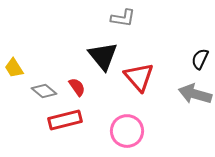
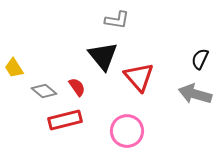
gray L-shape: moved 6 px left, 2 px down
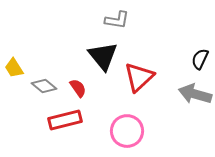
red triangle: rotated 28 degrees clockwise
red semicircle: moved 1 px right, 1 px down
gray diamond: moved 5 px up
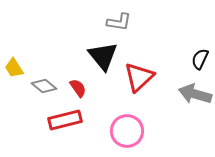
gray L-shape: moved 2 px right, 2 px down
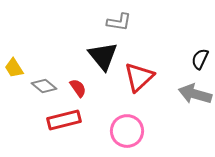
red rectangle: moved 1 px left
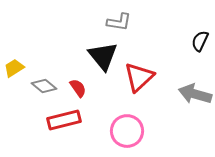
black semicircle: moved 18 px up
yellow trapezoid: rotated 90 degrees clockwise
